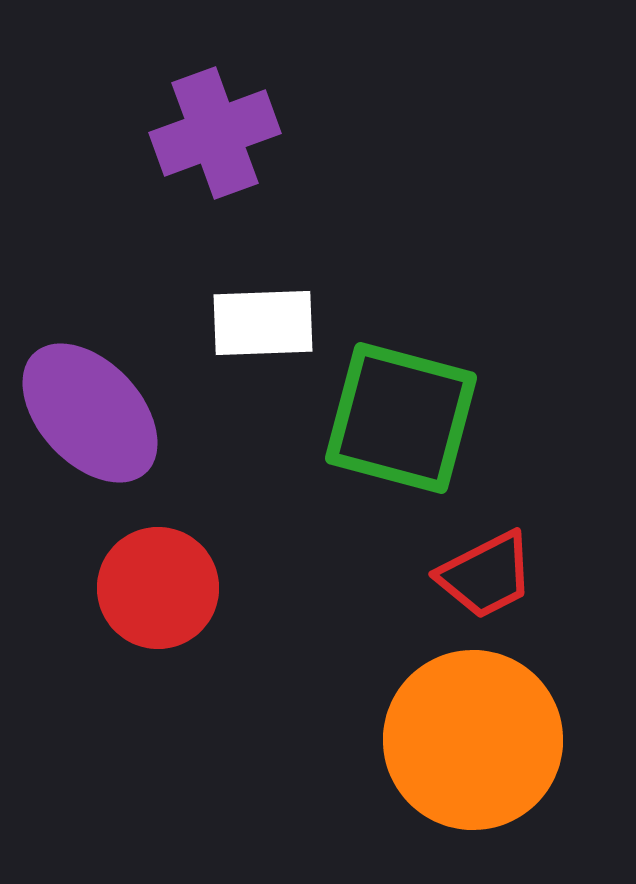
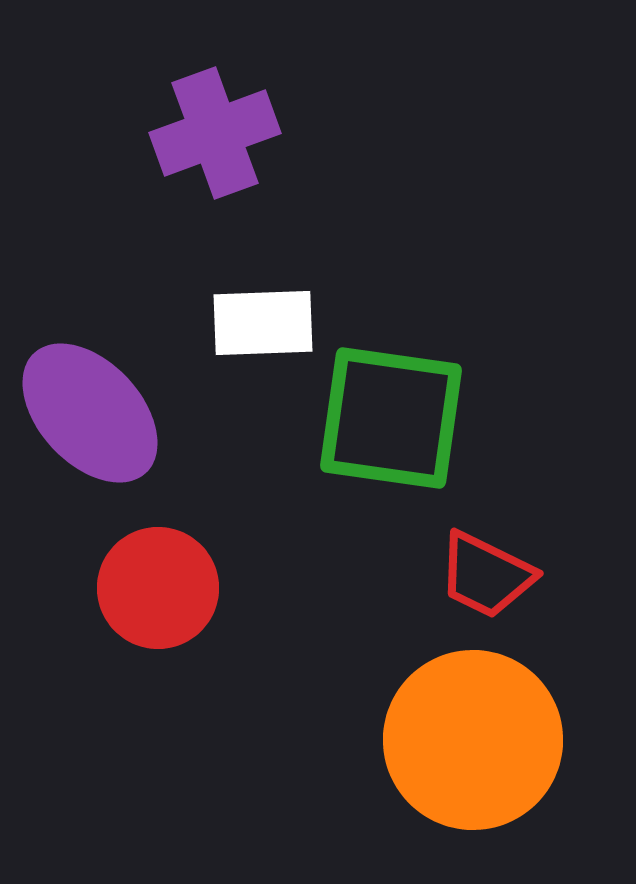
green square: moved 10 px left; rotated 7 degrees counterclockwise
red trapezoid: rotated 53 degrees clockwise
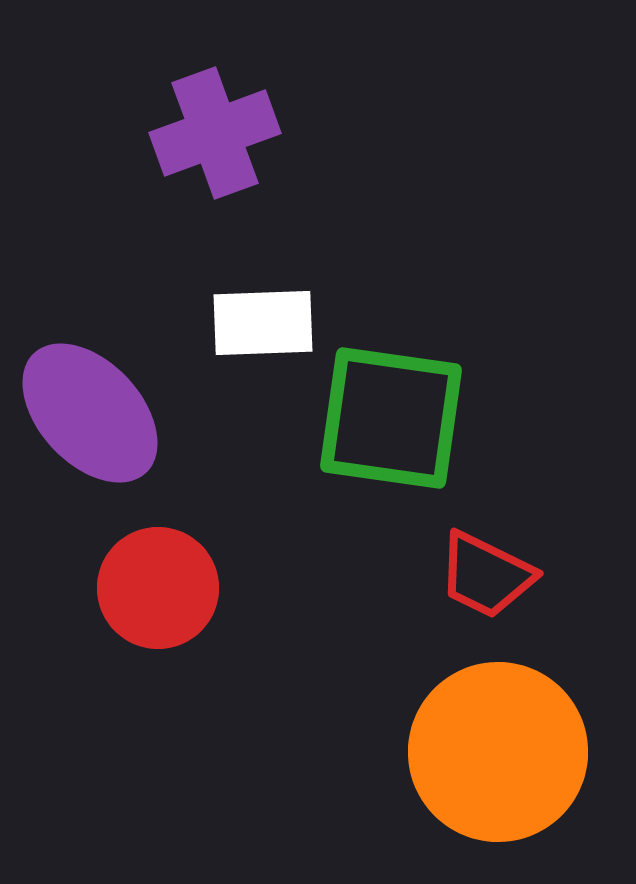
orange circle: moved 25 px right, 12 px down
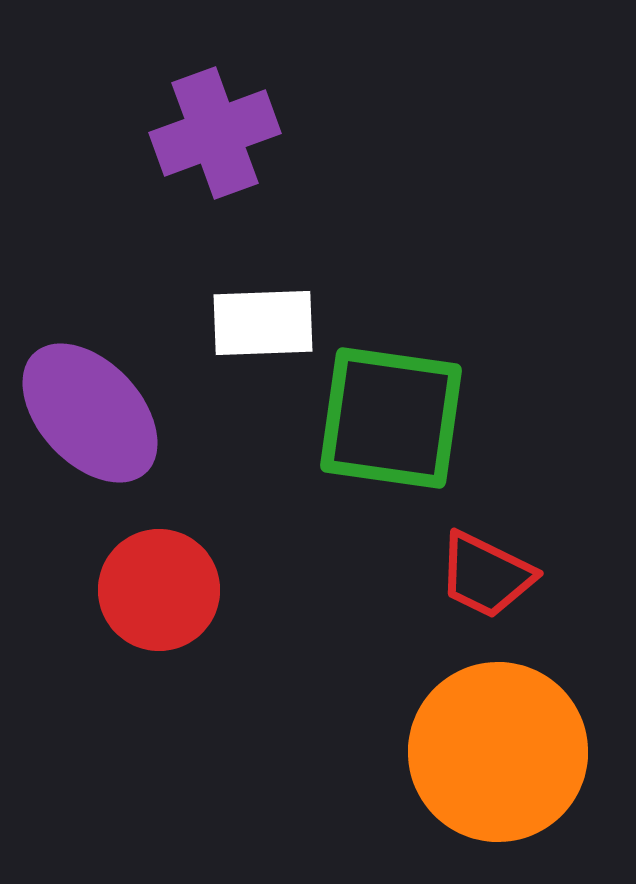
red circle: moved 1 px right, 2 px down
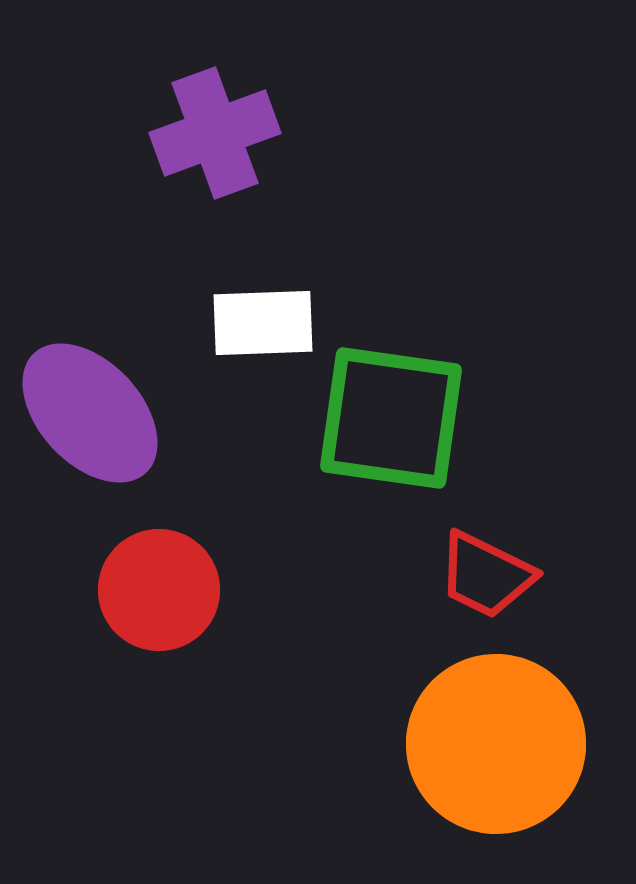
orange circle: moved 2 px left, 8 px up
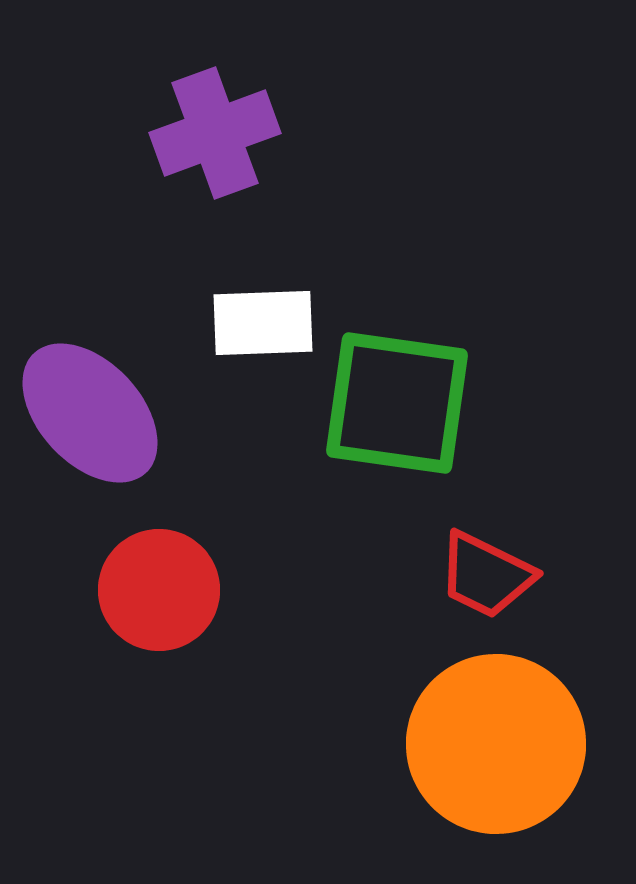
green square: moved 6 px right, 15 px up
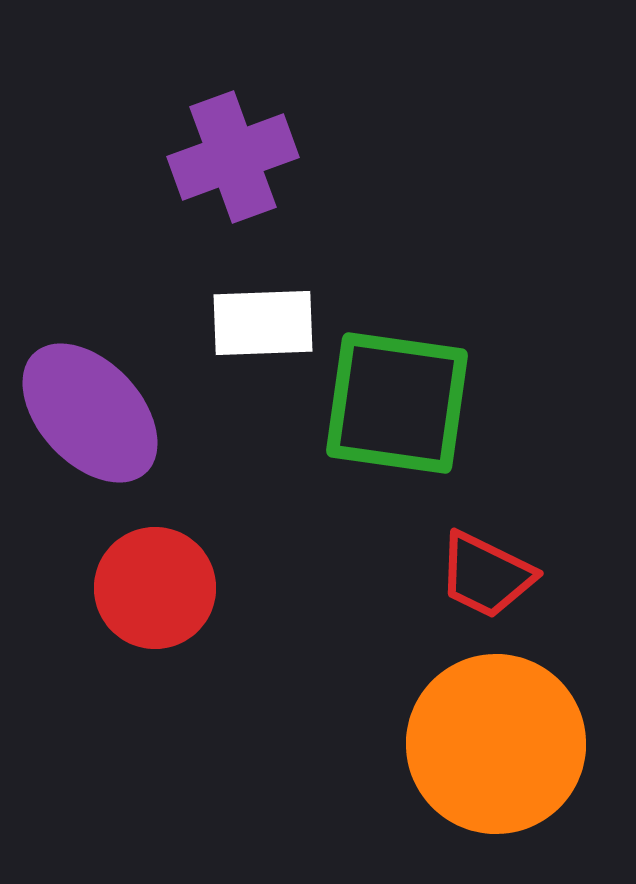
purple cross: moved 18 px right, 24 px down
red circle: moved 4 px left, 2 px up
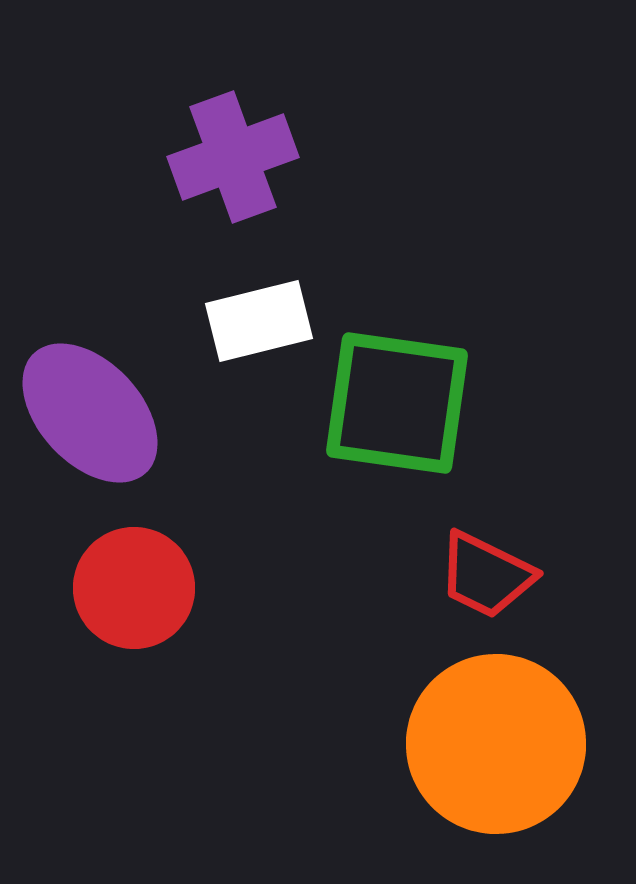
white rectangle: moved 4 px left, 2 px up; rotated 12 degrees counterclockwise
red circle: moved 21 px left
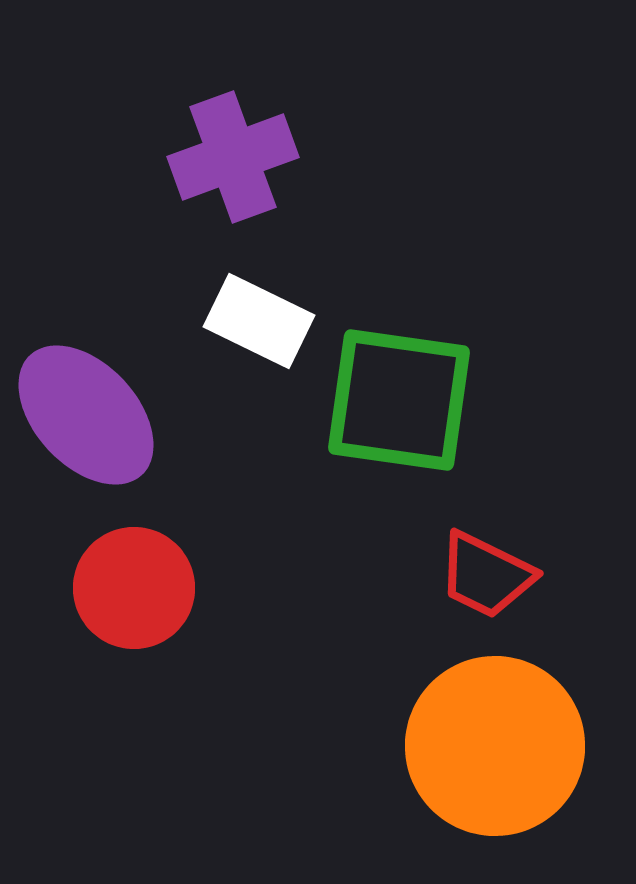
white rectangle: rotated 40 degrees clockwise
green square: moved 2 px right, 3 px up
purple ellipse: moved 4 px left, 2 px down
orange circle: moved 1 px left, 2 px down
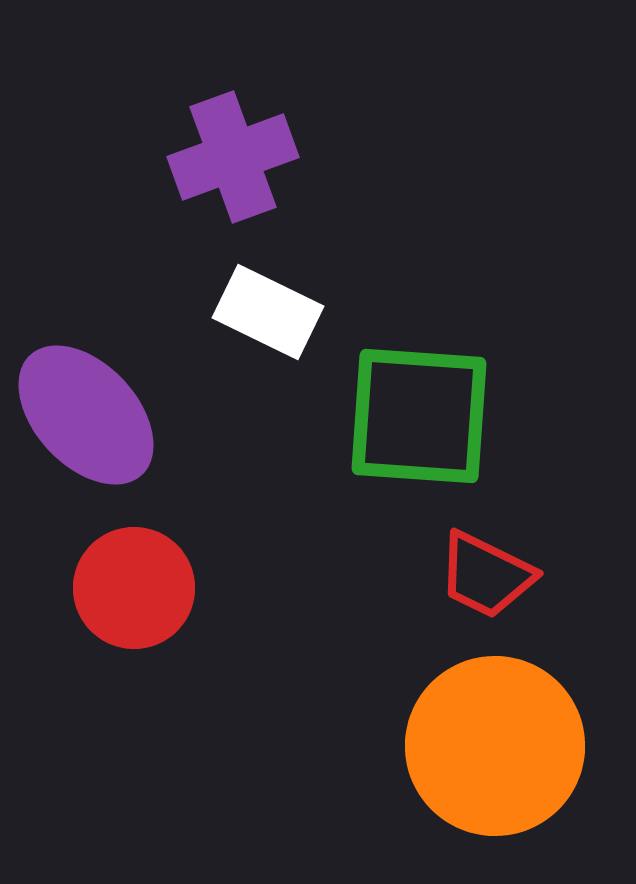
white rectangle: moved 9 px right, 9 px up
green square: moved 20 px right, 16 px down; rotated 4 degrees counterclockwise
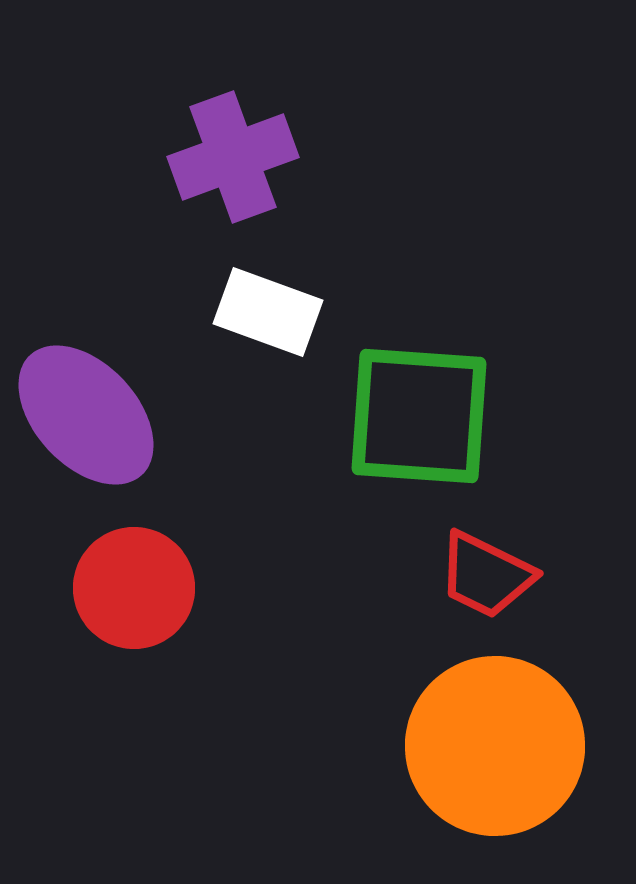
white rectangle: rotated 6 degrees counterclockwise
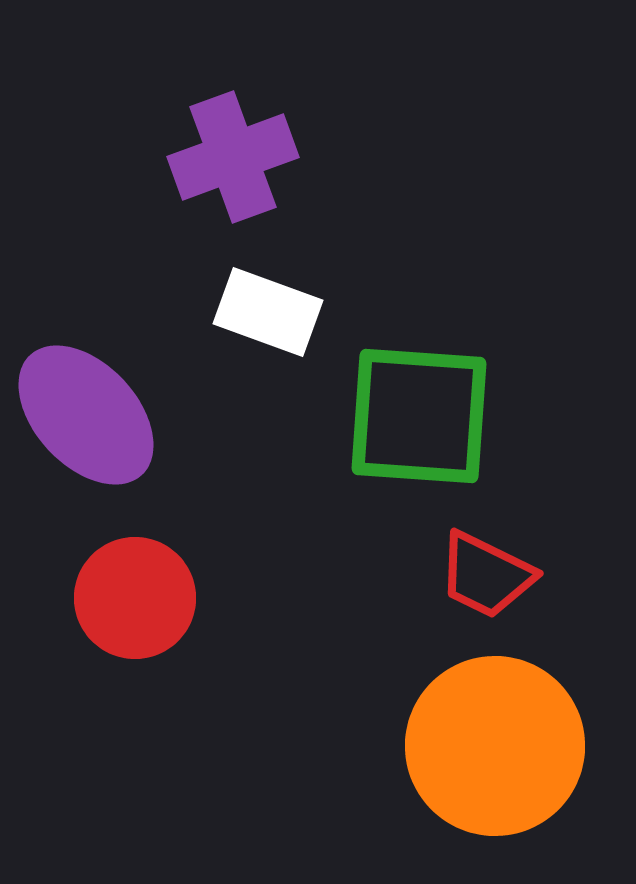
red circle: moved 1 px right, 10 px down
